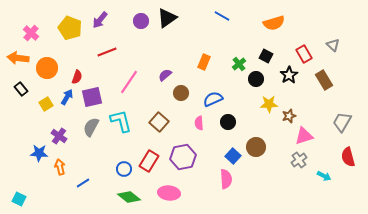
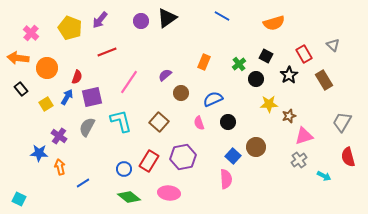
pink semicircle at (199, 123): rotated 16 degrees counterclockwise
gray semicircle at (91, 127): moved 4 px left
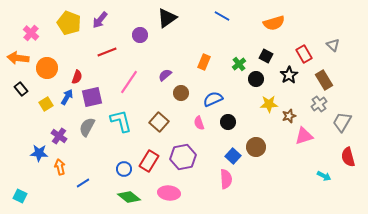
purple circle at (141, 21): moved 1 px left, 14 px down
yellow pentagon at (70, 28): moved 1 px left, 5 px up
gray cross at (299, 160): moved 20 px right, 56 px up
cyan square at (19, 199): moved 1 px right, 3 px up
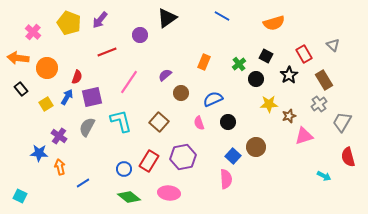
pink cross at (31, 33): moved 2 px right, 1 px up
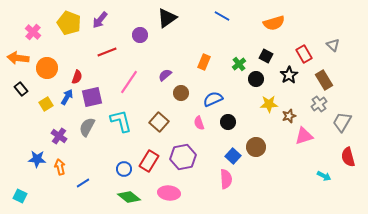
blue star at (39, 153): moved 2 px left, 6 px down
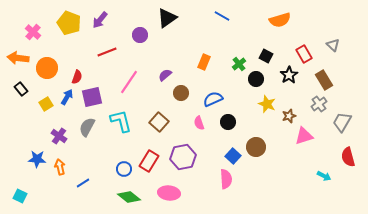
orange semicircle at (274, 23): moved 6 px right, 3 px up
yellow star at (269, 104): moved 2 px left; rotated 24 degrees clockwise
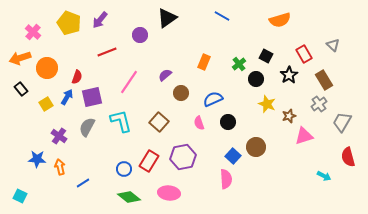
orange arrow at (18, 58): moved 2 px right; rotated 25 degrees counterclockwise
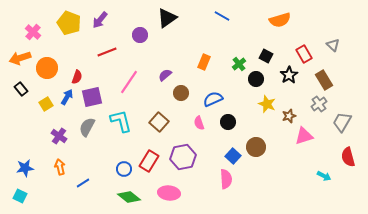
blue star at (37, 159): moved 12 px left, 9 px down; rotated 12 degrees counterclockwise
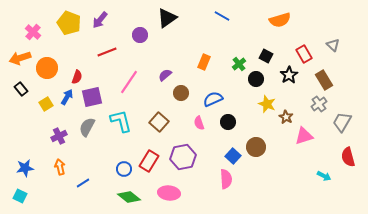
brown star at (289, 116): moved 3 px left, 1 px down; rotated 24 degrees counterclockwise
purple cross at (59, 136): rotated 28 degrees clockwise
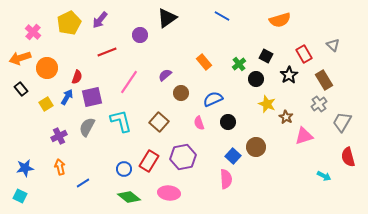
yellow pentagon at (69, 23): rotated 25 degrees clockwise
orange rectangle at (204, 62): rotated 63 degrees counterclockwise
